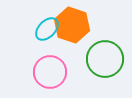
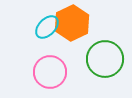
orange hexagon: moved 2 px up; rotated 16 degrees clockwise
cyan ellipse: moved 2 px up
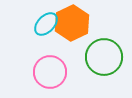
cyan ellipse: moved 1 px left, 3 px up
green circle: moved 1 px left, 2 px up
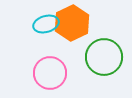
cyan ellipse: rotated 30 degrees clockwise
pink circle: moved 1 px down
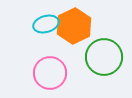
orange hexagon: moved 2 px right, 3 px down
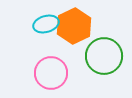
green circle: moved 1 px up
pink circle: moved 1 px right
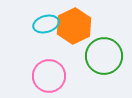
pink circle: moved 2 px left, 3 px down
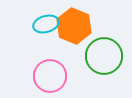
orange hexagon: rotated 12 degrees counterclockwise
pink circle: moved 1 px right
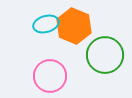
green circle: moved 1 px right, 1 px up
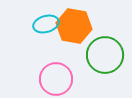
orange hexagon: rotated 12 degrees counterclockwise
pink circle: moved 6 px right, 3 px down
